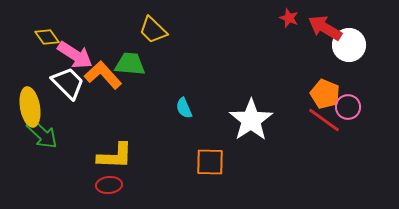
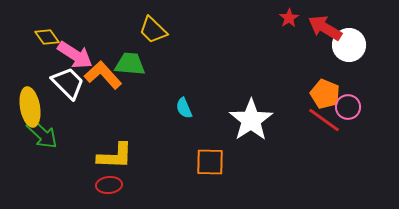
red star: rotated 18 degrees clockwise
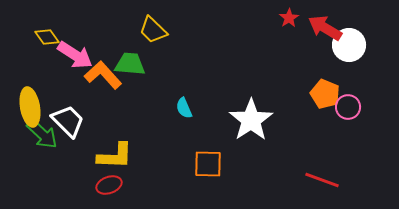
white trapezoid: moved 38 px down
red line: moved 2 px left, 60 px down; rotated 16 degrees counterclockwise
orange square: moved 2 px left, 2 px down
red ellipse: rotated 15 degrees counterclockwise
